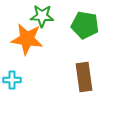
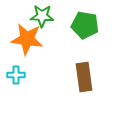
cyan cross: moved 4 px right, 5 px up
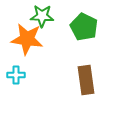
green pentagon: moved 1 px left, 2 px down; rotated 16 degrees clockwise
brown rectangle: moved 2 px right, 3 px down
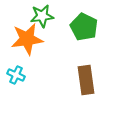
green star: rotated 10 degrees counterclockwise
orange star: rotated 16 degrees counterclockwise
cyan cross: rotated 24 degrees clockwise
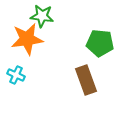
green star: rotated 15 degrees clockwise
green pentagon: moved 16 px right, 16 px down; rotated 20 degrees counterclockwise
brown rectangle: rotated 12 degrees counterclockwise
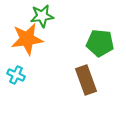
green star: rotated 15 degrees counterclockwise
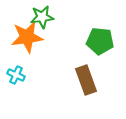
green star: moved 1 px down
orange star: moved 2 px up
green pentagon: moved 2 px up
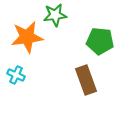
green star: moved 13 px right, 2 px up
